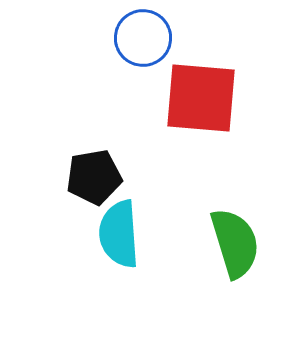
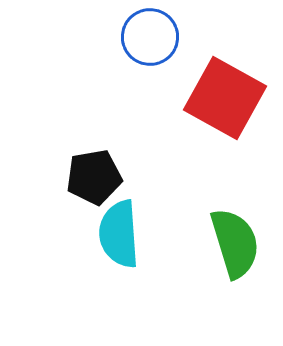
blue circle: moved 7 px right, 1 px up
red square: moved 24 px right; rotated 24 degrees clockwise
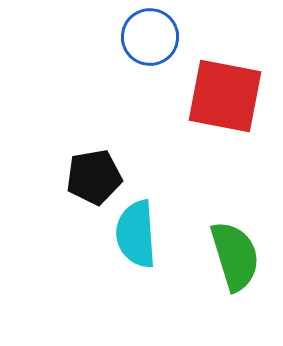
red square: moved 2 px up; rotated 18 degrees counterclockwise
cyan semicircle: moved 17 px right
green semicircle: moved 13 px down
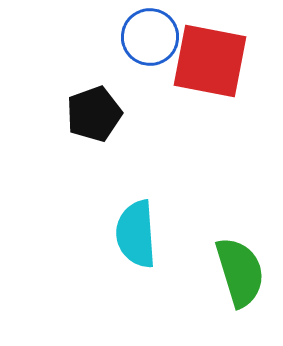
red square: moved 15 px left, 35 px up
black pentagon: moved 63 px up; rotated 10 degrees counterclockwise
green semicircle: moved 5 px right, 16 px down
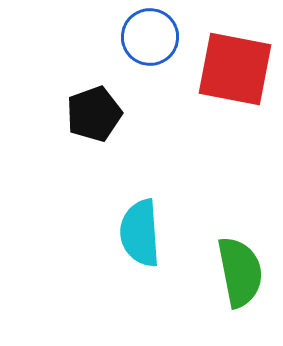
red square: moved 25 px right, 8 px down
cyan semicircle: moved 4 px right, 1 px up
green semicircle: rotated 6 degrees clockwise
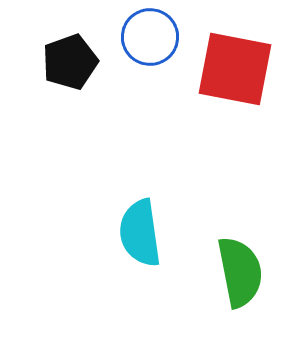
black pentagon: moved 24 px left, 52 px up
cyan semicircle: rotated 4 degrees counterclockwise
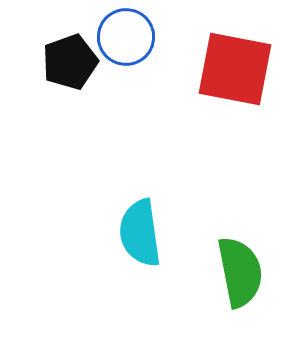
blue circle: moved 24 px left
